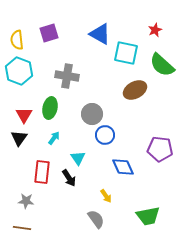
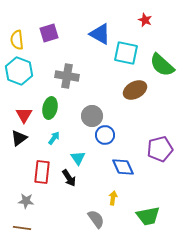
red star: moved 10 px left, 10 px up; rotated 24 degrees counterclockwise
gray circle: moved 2 px down
black triangle: rotated 18 degrees clockwise
purple pentagon: rotated 20 degrees counterclockwise
yellow arrow: moved 7 px right, 2 px down; rotated 136 degrees counterclockwise
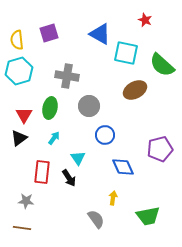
cyan hexagon: rotated 24 degrees clockwise
gray circle: moved 3 px left, 10 px up
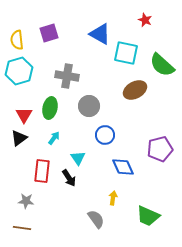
red rectangle: moved 1 px up
green trapezoid: rotated 35 degrees clockwise
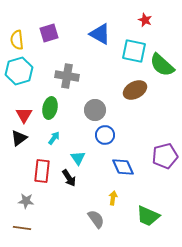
cyan square: moved 8 px right, 2 px up
gray circle: moved 6 px right, 4 px down
purple pentagon: moved 5 px right, 7 px down
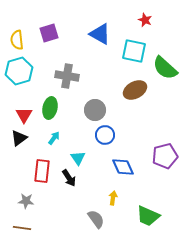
green semicircle: moved 3 px right, 3 px down
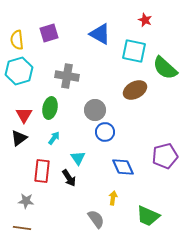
blue circle: moved 3 px up
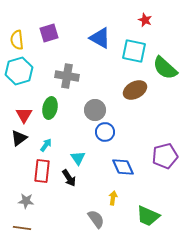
blue triangle: moved 4 px down
cyan arrow: moved 8 px left, 7 px down
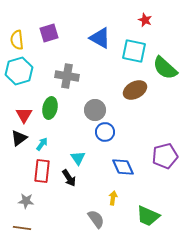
cyan arrow: moved 4 px left, 1 px up
